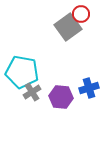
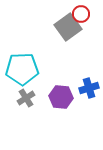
cyan pentagon: moved 3 px up; rotated 12 degrees counterclockwise
gray cross: moved 6 px left, 6 px down
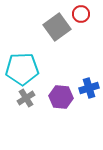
gray square: moved 11 px left
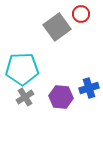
gray cross: moved 1 px left, 1 px up
